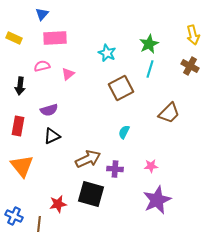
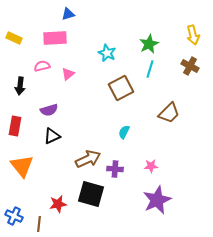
blue triangle: moved 26 px right; rotated 32 degrees clockwise
red rectangle: moved 3 px left
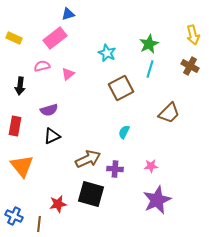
pink rectangle: rotated 35 degrees counterclockwise
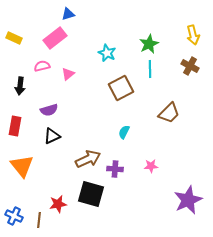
cyan line: rotated 18 degrees counterclockwise
purple star: moved 31 px right
brown line: moved 4 px up
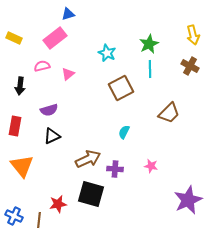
pink star: rotated 16 degrees clockwise
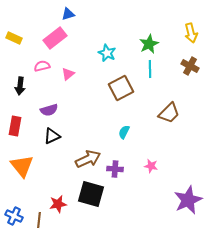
yellow arrow: moved 2 px left, 2 px up
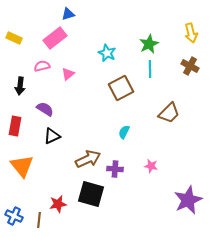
purple semicircle: moved 4 px left, 1 px up; rotated 132 degrees counterclockwise
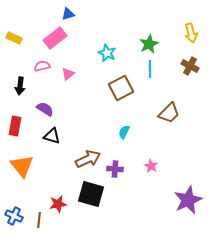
black triangle: rotated 42 degrees clockwise
pink star: rotated 16 degrees clockwise
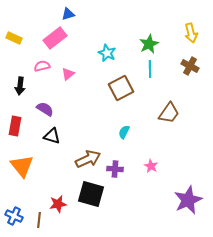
brown trapezoid: rotated 10 degrees counterclockwise
